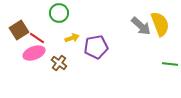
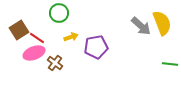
yellow semicircle: moved 2 px right, 1 px up
yellow arrow: moved 1 px left, 1 px up
brown cross: moved 4 px left
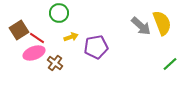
green line: rotated 49 degrees counterclockwise
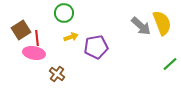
green circle: moved 5 px right
brown square: moved 2 px right
red line: rotated 49 degrees clockwise
pink ellipse: rotated 30 degrees clockwise
brown cross: moved 2 px right, 11 px down
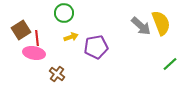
yellow semicircle: moved 1 px left
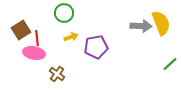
gray arrow: rotated 40 degrees counterclockwise
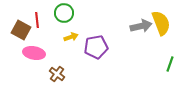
gray arrow: rotated 15 degrees counterclockwise
brown square: rotated 30 degrees counterclockwise
red line: moved 18 px up
green line: rotated 28 degrees counterclockwise
